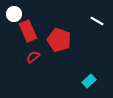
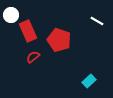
white circle: moved 3 px left, 1 px down
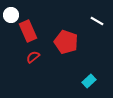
red pentagon: moved 7 px right, 2 px down
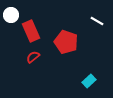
red rectangle: moved 3 px right
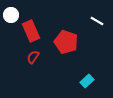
red semicircle: rotated 16 degrees counterclockwise
cyan rectangle: moved 2 px left
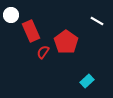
red pentagon: rotated 15 degrees clockwise
red semicircle: moved 10 px right, 5 px up
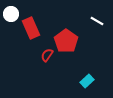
white circle: moved 1 px up
red rectangle: moved 3 px up
red pentagon: moved 1 px up
red semicircle: moved 4 px right, 3 px down
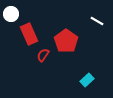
red rectangle: moved 2 px left, 6 px down
red semicircle: moved 4 px left
cyan rectangle: moved 1 px up
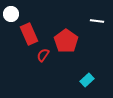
white line: rotated 24 degrees counterclockwise
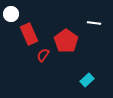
white line: moved 3 px left, 2 px down
